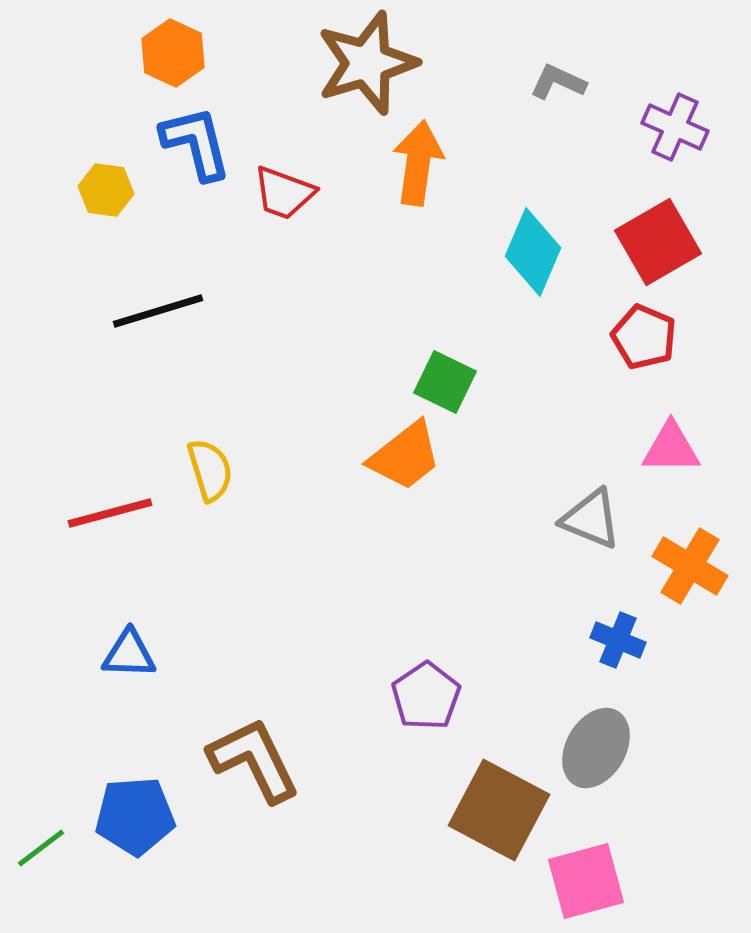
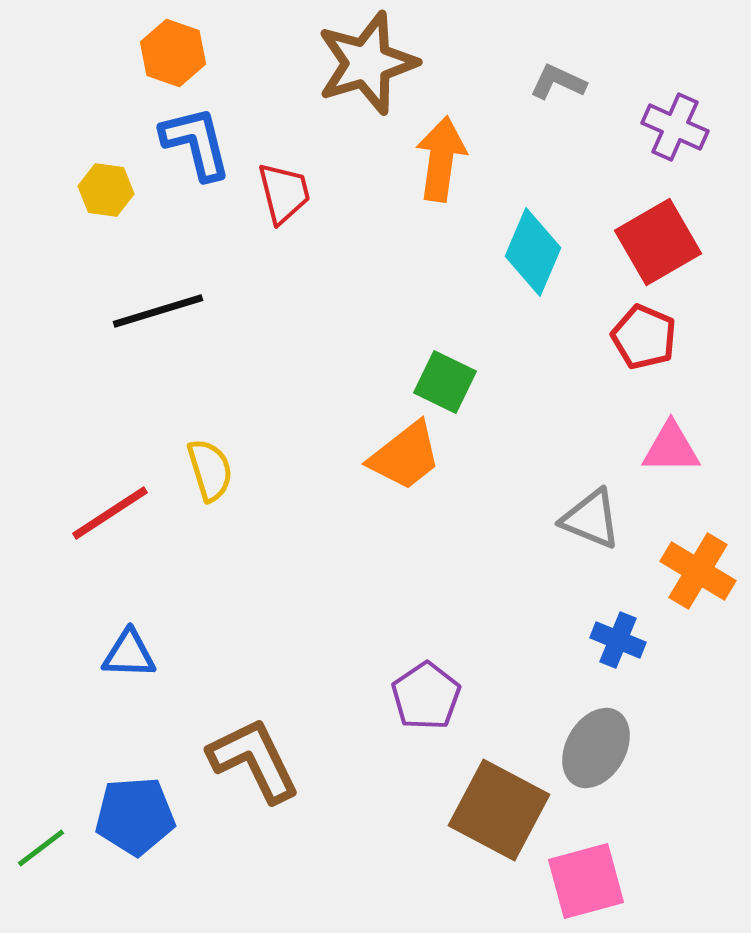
orange hexagon: rotated 6 degrees counterclockwise
orange arrow: moved 23 px right, 4 px up
red trapezoid: rotated 124 degrees counterclockwise
red line: rotated 18 degrees counterclockwise
orange cross: moved 8 px right, 5 px down
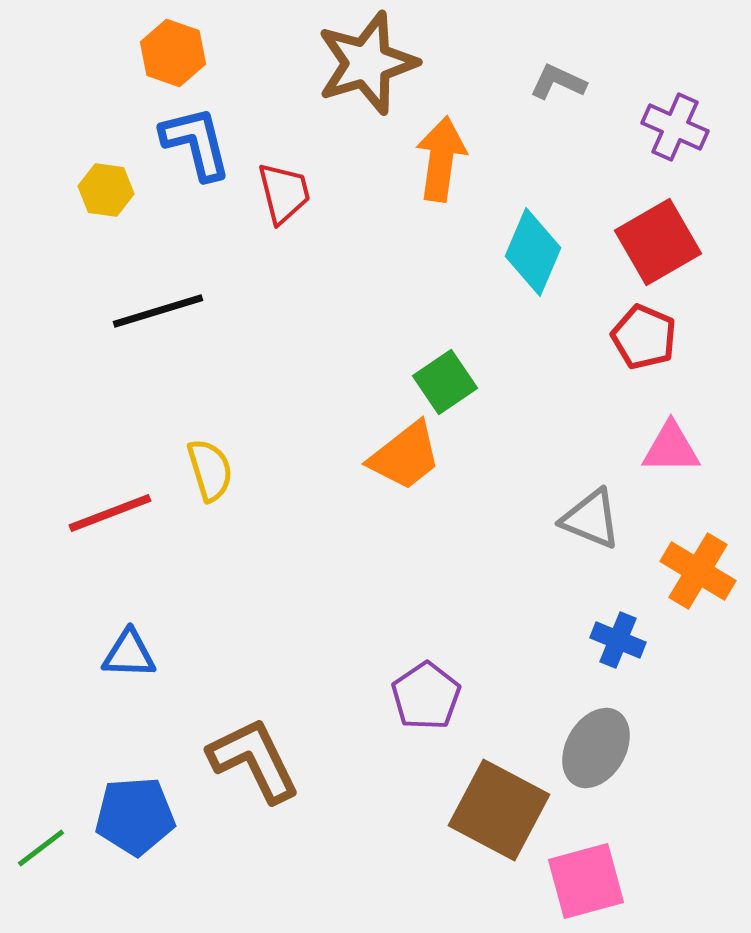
green square: rotated 30 degrees clockwise
red line: rotated 12 degrees clockwise
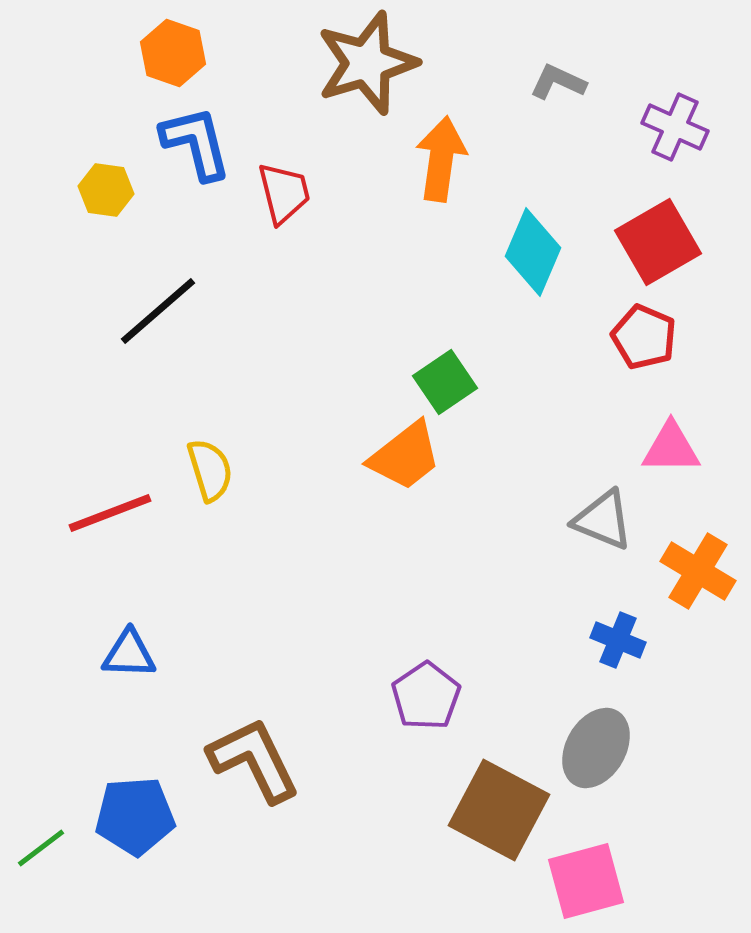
black line: rotated 24 degrees counterclockwise
gray triangle: moved 12 px right, 1 px down
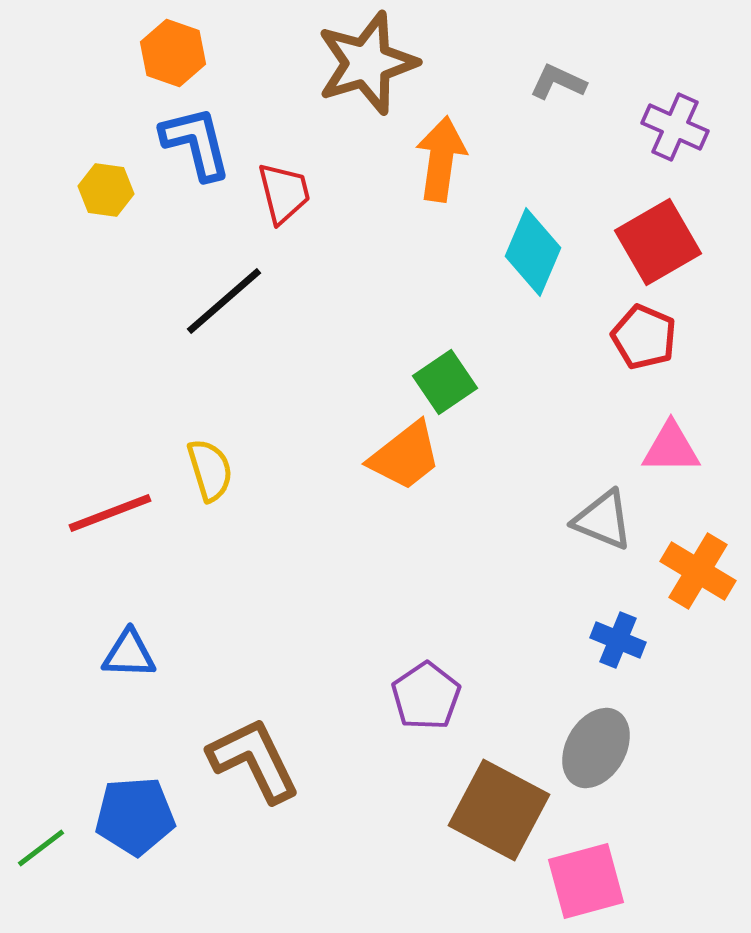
black line: moved 66 px right, 10 px up
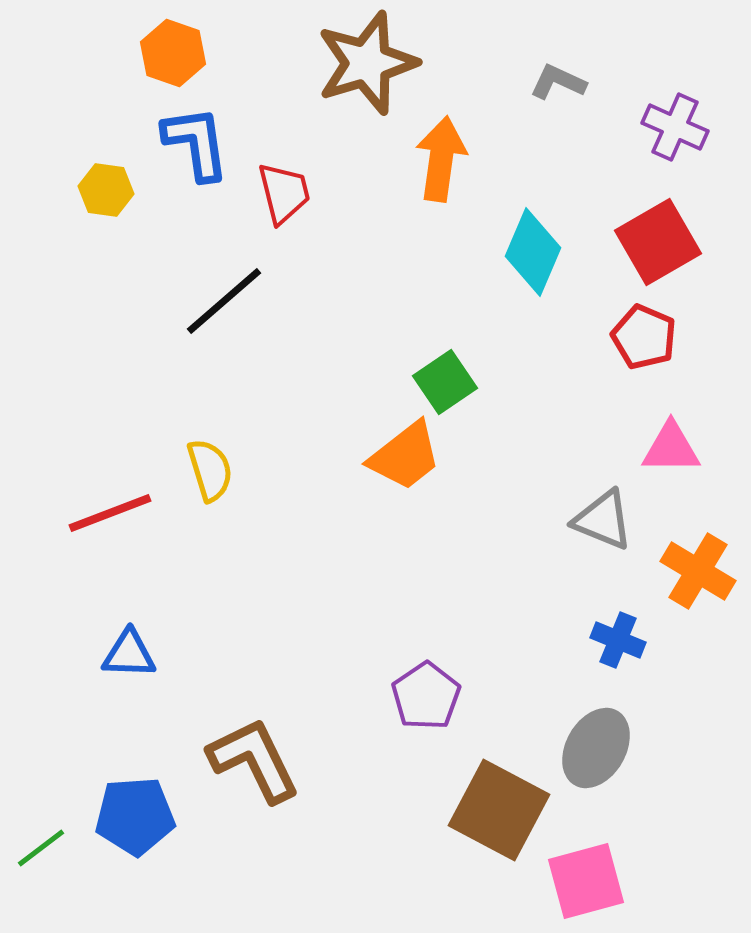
blue L-shape: rotated 6 degrees clockwise
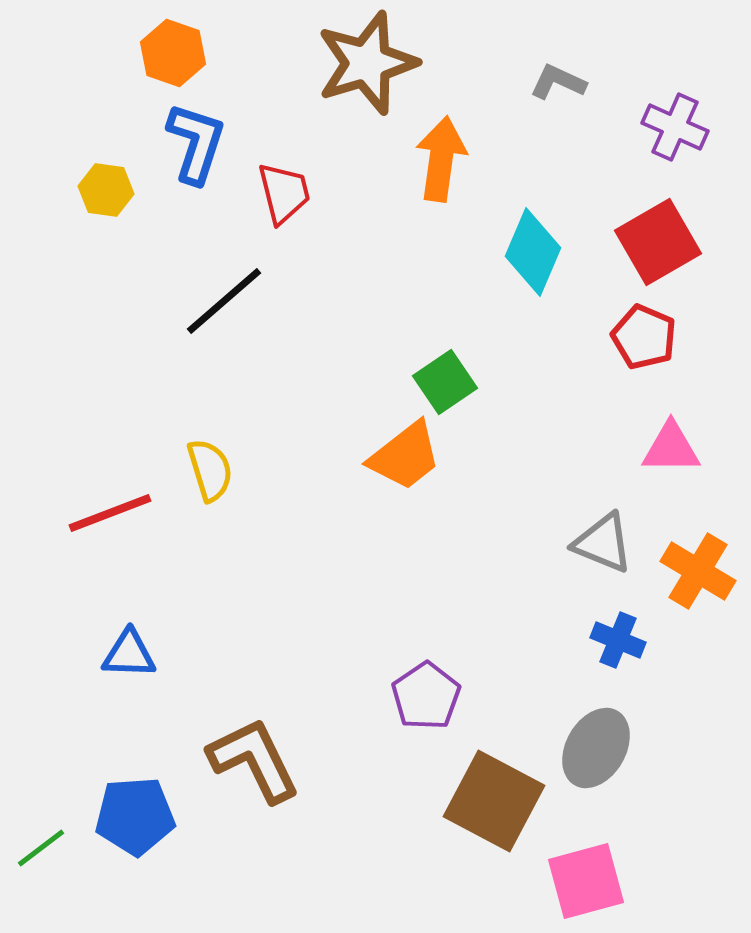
blue L-shape: rotated 26 degrees clockwise
gray triangle: moved 23 px down
brown square: moved 5 px left, 9 px up
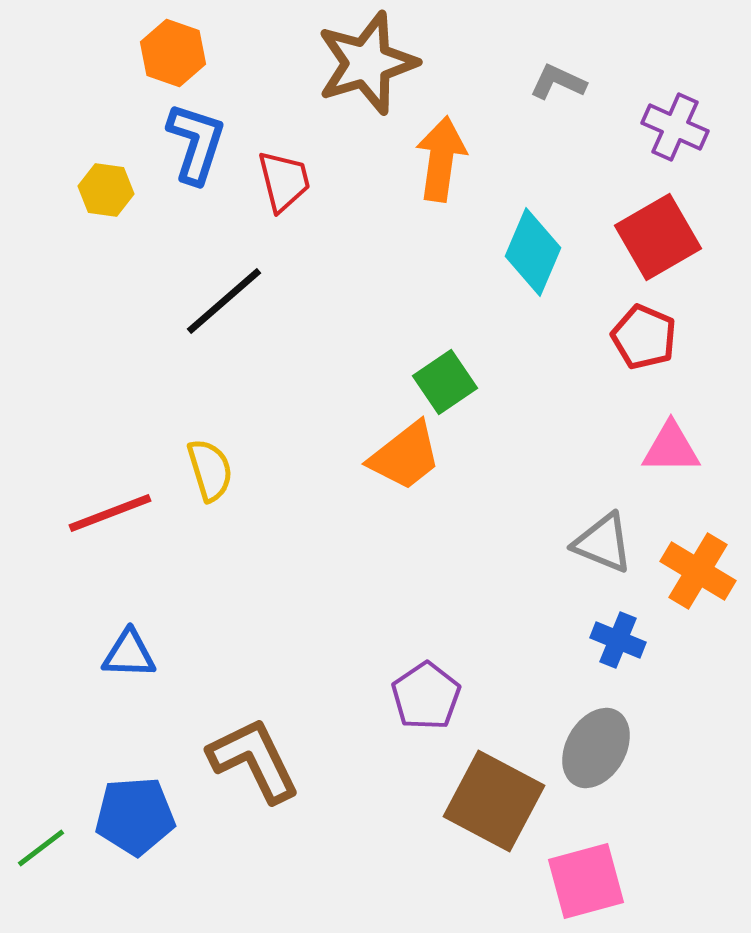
red trapezoid: moved 12 px up
red square: moved 5 px up
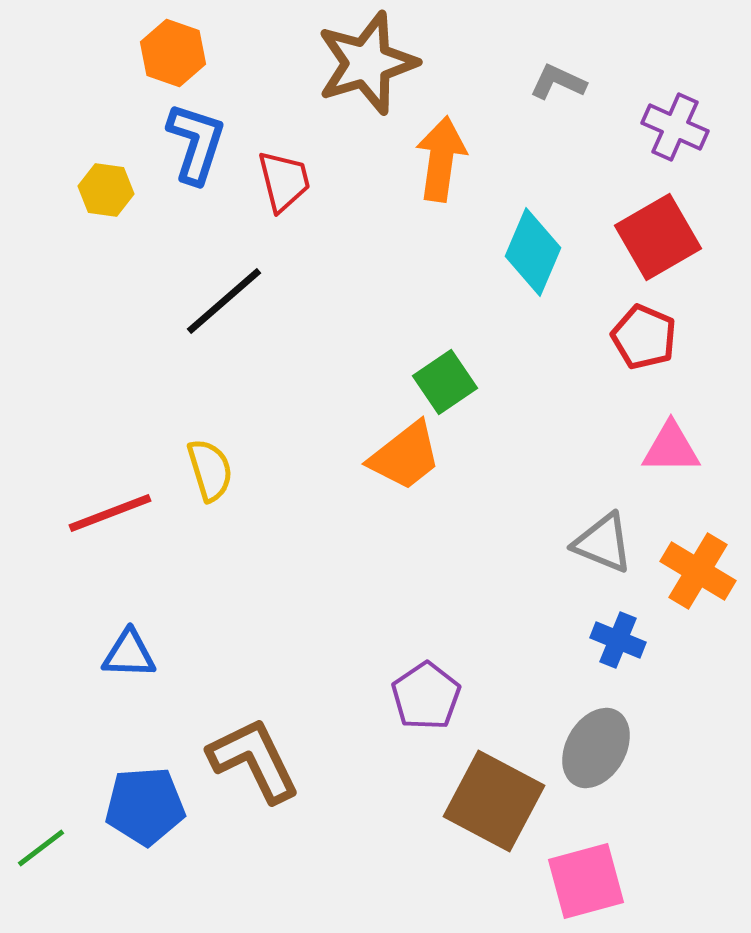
blue pentagon: moved 10 px right, 10 px up
